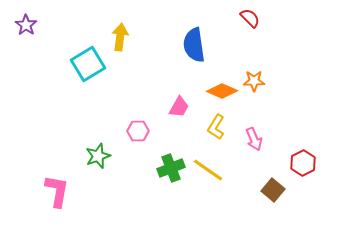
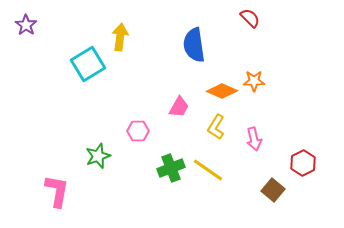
pink arrow: rotated 10 degrees clockwise
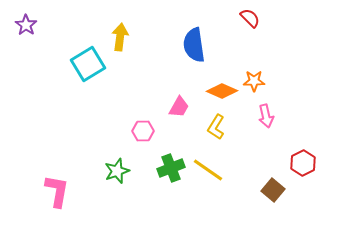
pink hexagon: moved 5 px right
pink arrow: moved 12 px right, 23 px up
green star: moved 19 px right, 15 px down
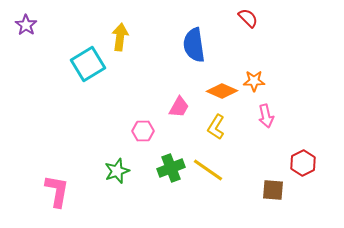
red semicircle: moved 2 px left
brown square: rotated 35 degrees counterclockwise
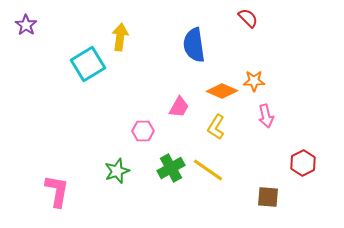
green cross: rotated 8 degrees counterclockwise
brown square: moved 5 px left, 7 px down
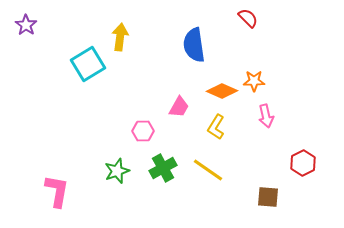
green cross: moved 8 px left
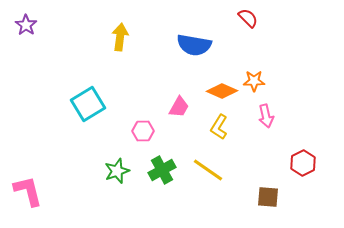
blue semicircle: rotated 72 degrees counterclockwise
cyan square: moved 40 px down
yellow L-shape: moved 3 px right
green cross: moved 1 px left, 2 px down
pink L-shape: moved 29 px left; rotated 24 degrees counterclockwise
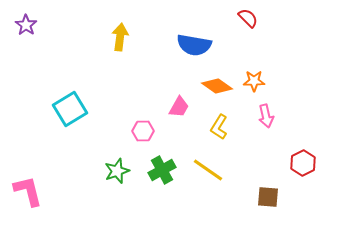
orange diamond: moved 5 px left, 5 px up; rotated 12 degrees clockwise
cyan square: moved 18 px left, 5 px down
